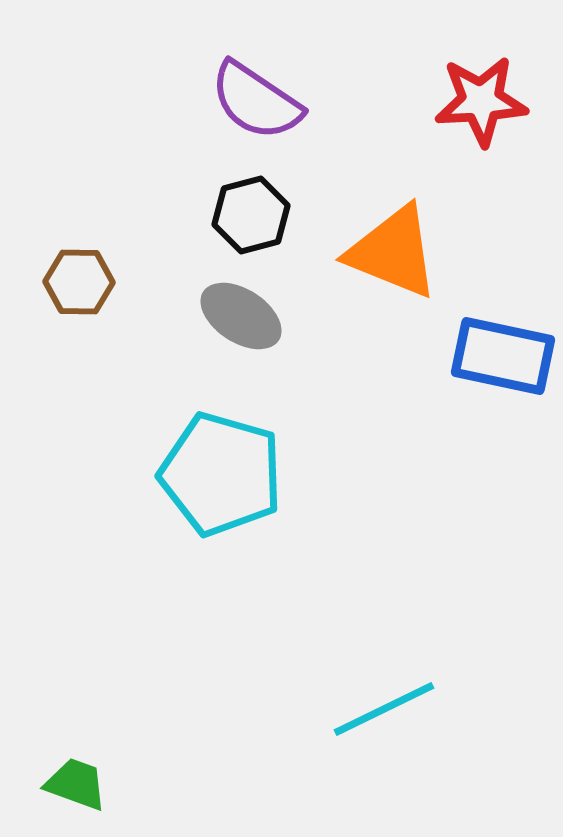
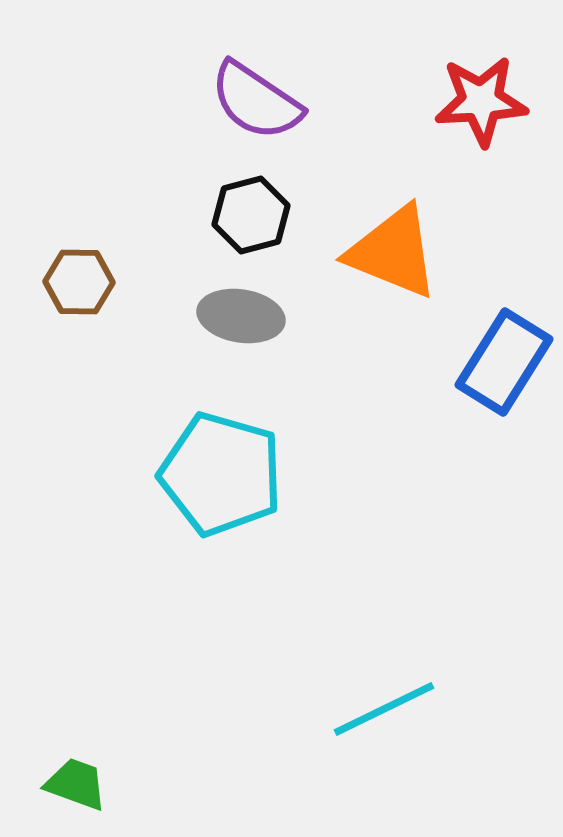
gray ellipse: rotated 24 degrees counterclockwise
blue rectangle: moved 1 px right, 6 px down; rotated 70 degrees counterclockwise
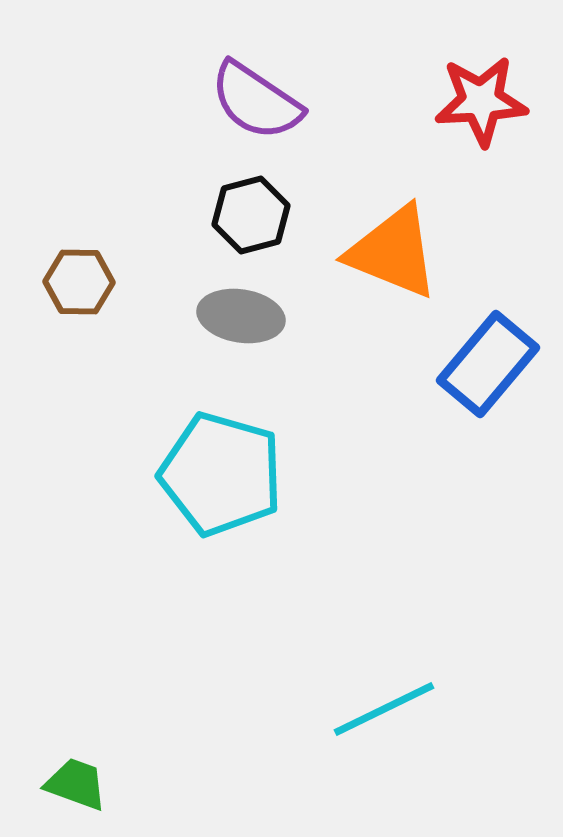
blue rectangle: moved 16 px left, 2 px down; rotated 8 degrees clockwise
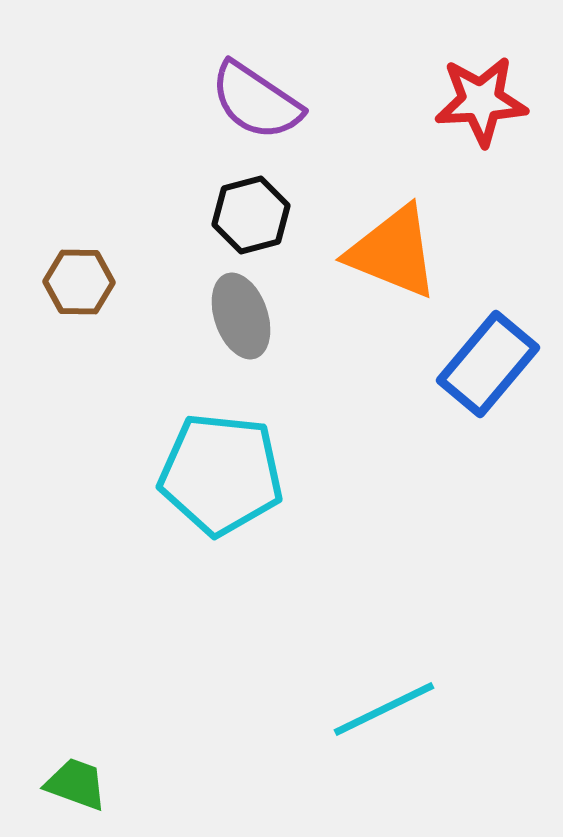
gray ellipse: rotated 62 degrees clockwise
cyan pentagon: rotated 10 degrees counterclockwise
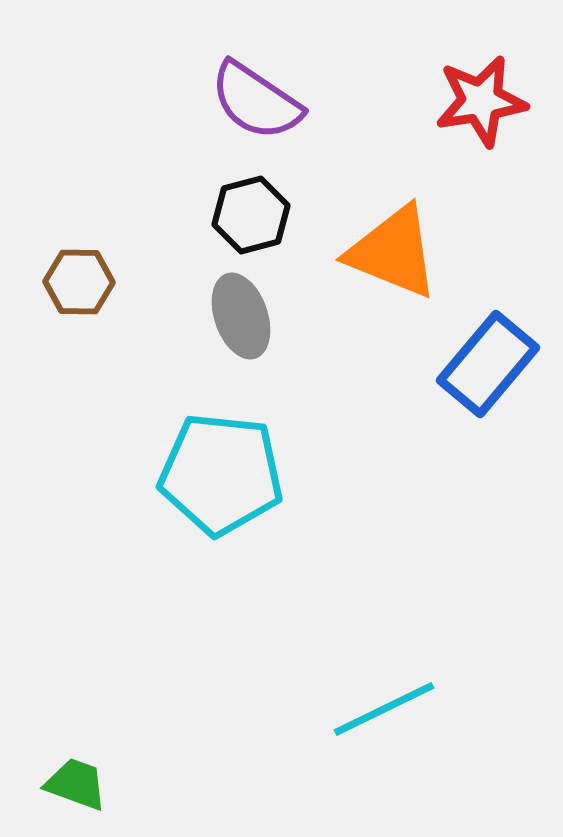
red star: rotated 6 degrees counterclockwise
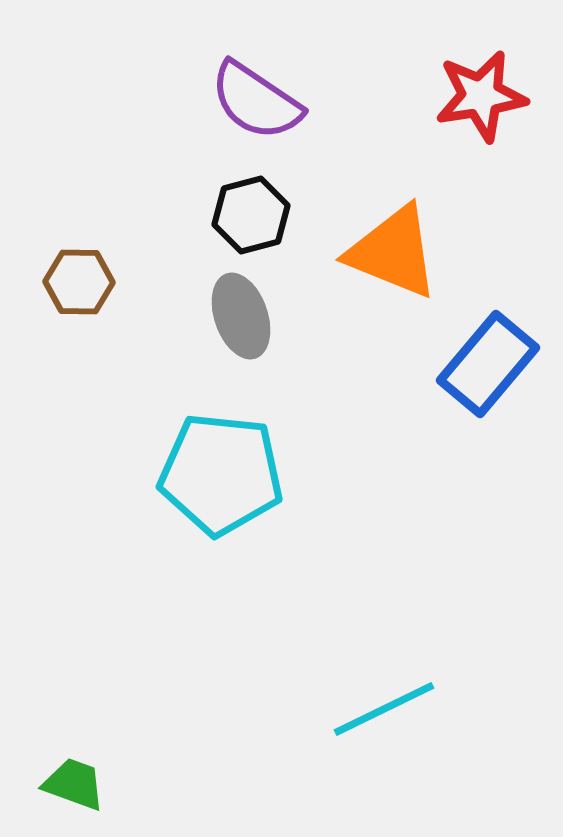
red star: moved 5 px up
green trapezoid: moved 2 px left
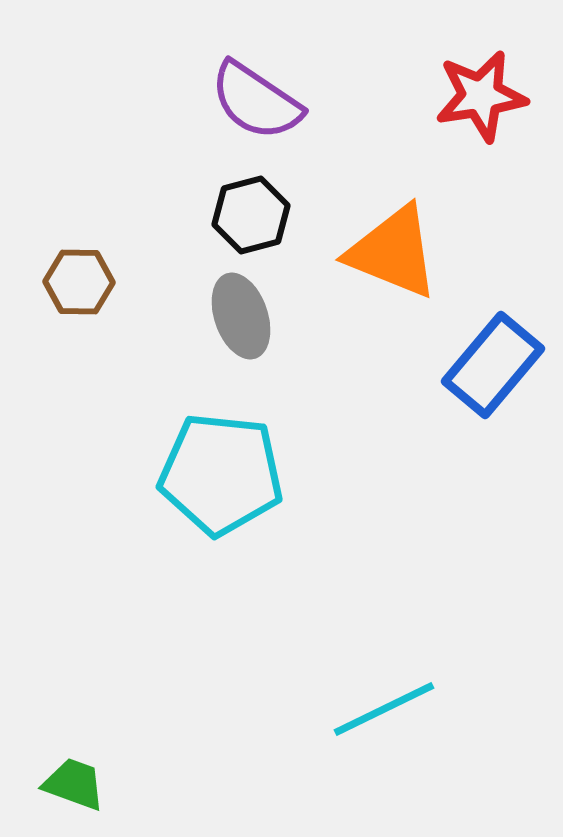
blue rectangle: moved 5 px right, 1 px down
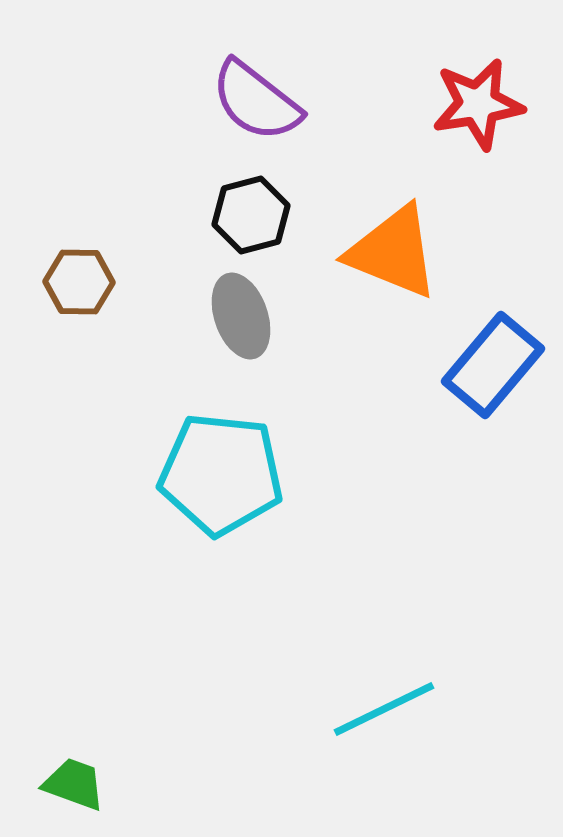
red star: moved 3 px left, 8 px down
purple semicircle: rotated 4 degrees clockwise
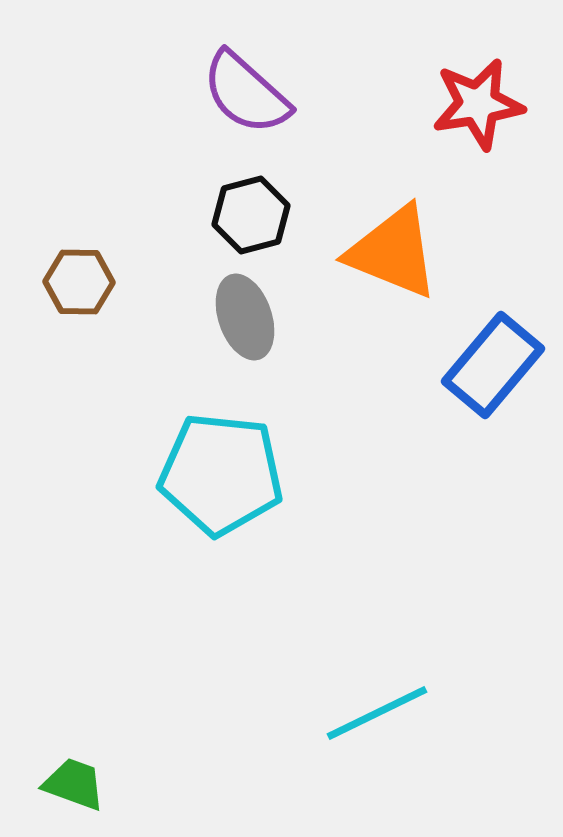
purple semicircle: moved 10 px left, 8 px up; rotated 4 degrees clockwise
gray ellipse: moved 4 px right, 1 px down
cyan line: moved 7 px left, 4 px down
